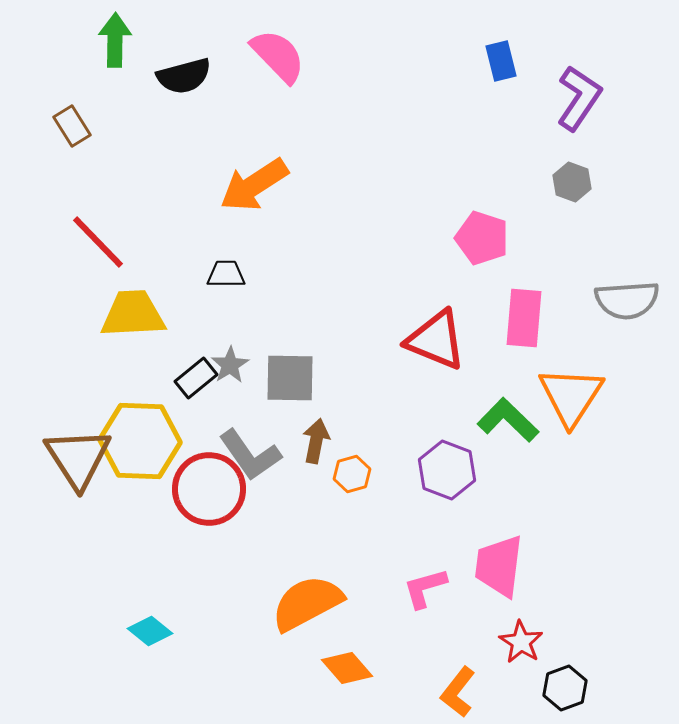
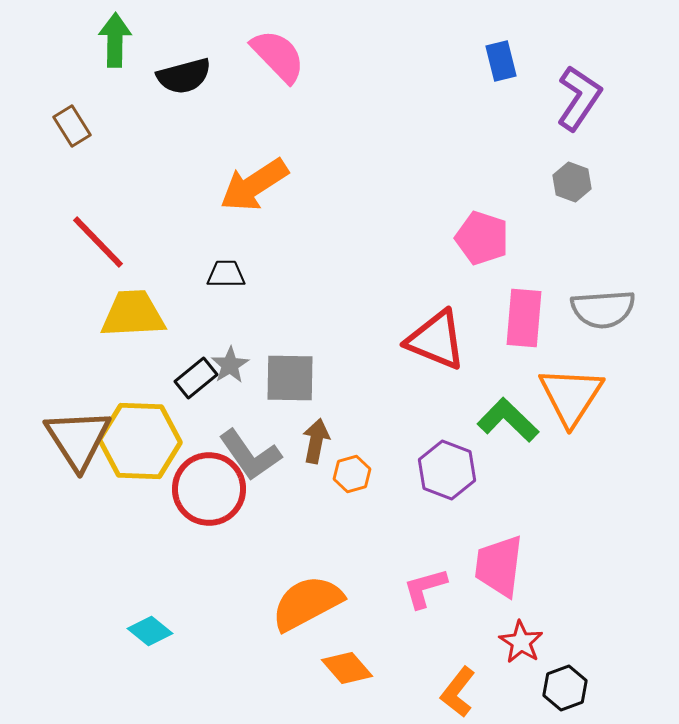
gray semicircle: moved 24 px left, 9 px down
brown triangle: moved 19 px up
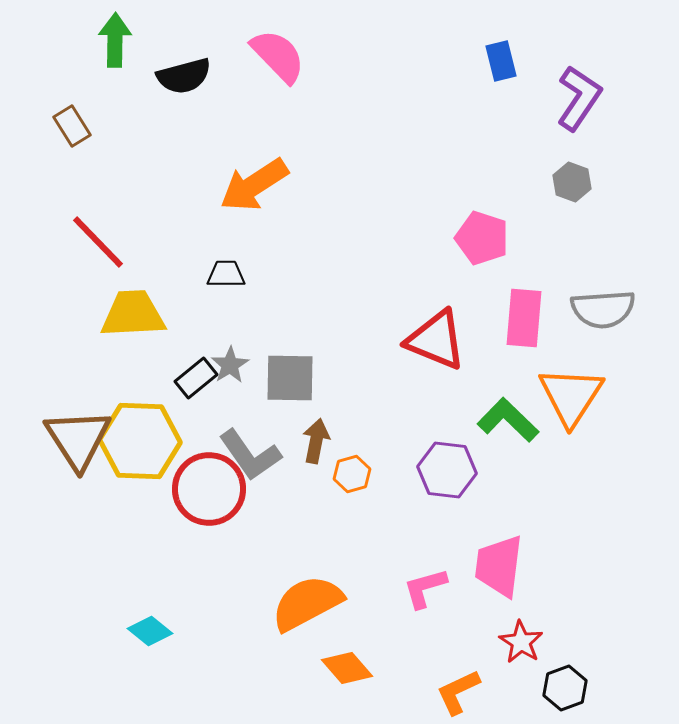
purple hexagon: rotated 14 degrees counterclockwise
orange L-shape: rotated 27 degrees clockwise
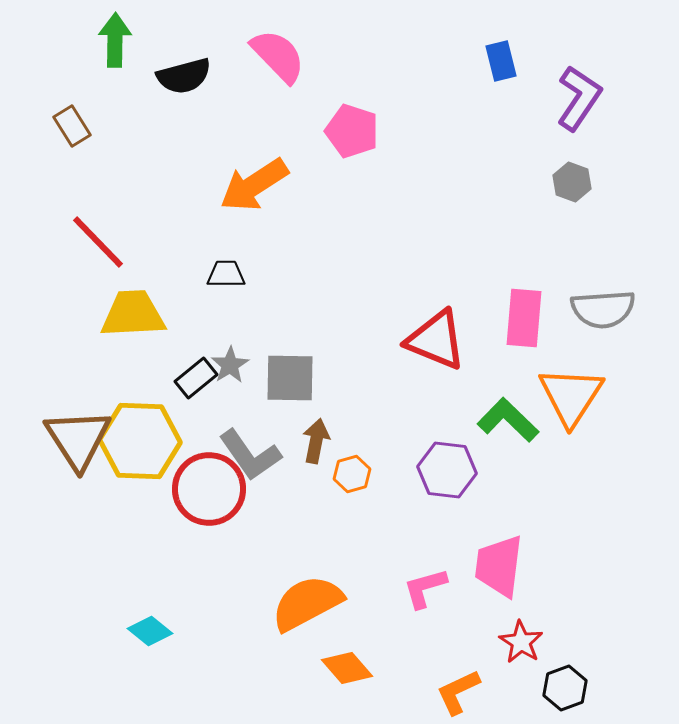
pink pentagon: moved 130 px left, 107 px up
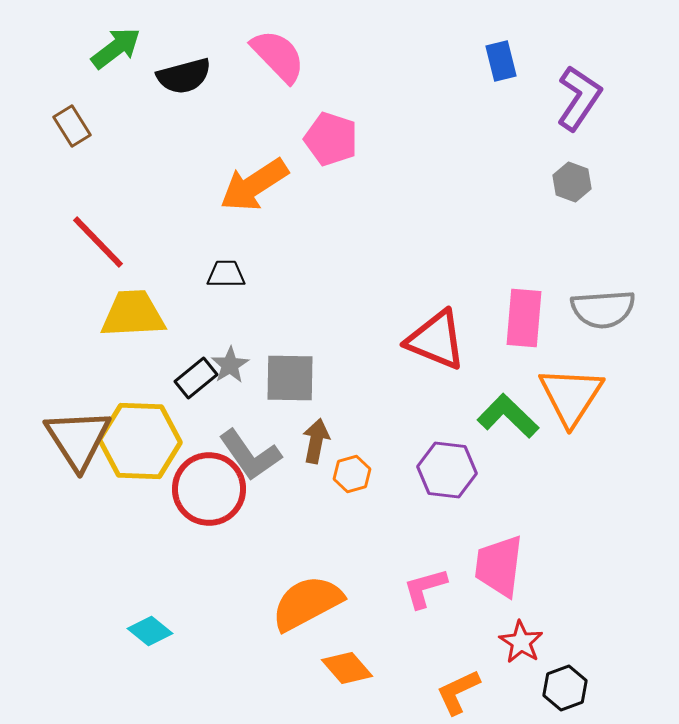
green arrow: moved 1 px right, 8 px down; rotated 52 degrees clockwise
pink pentagon: moved 21 px left, 8 px down
green L-shape: moved 4 px up
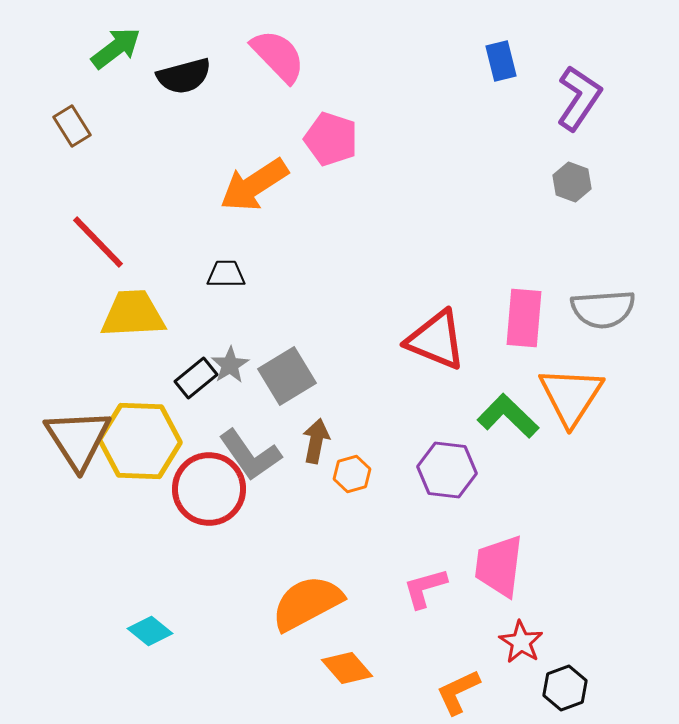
gray square: moved 3 px left, 2 px up; rotated 32 degrees counterclockwise
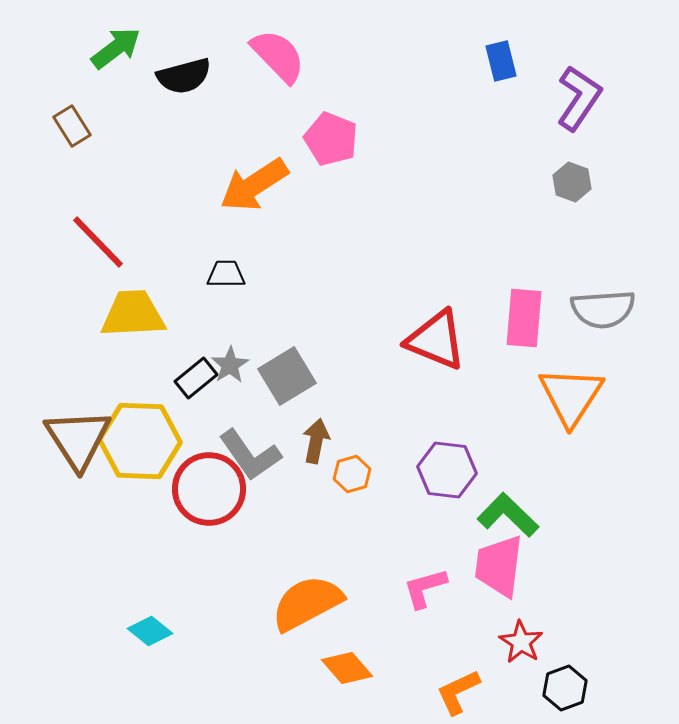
pink pentagon: rotated 4 degrees clockwise
green L-shape: moved 99 px down
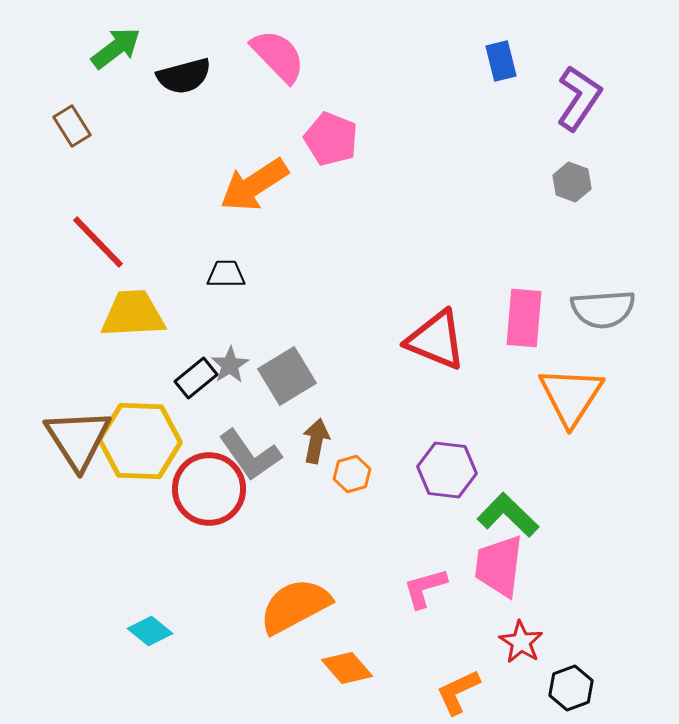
orange semicircle: moved 12 px left, 3 px down
black hexagon: moved 6 px right
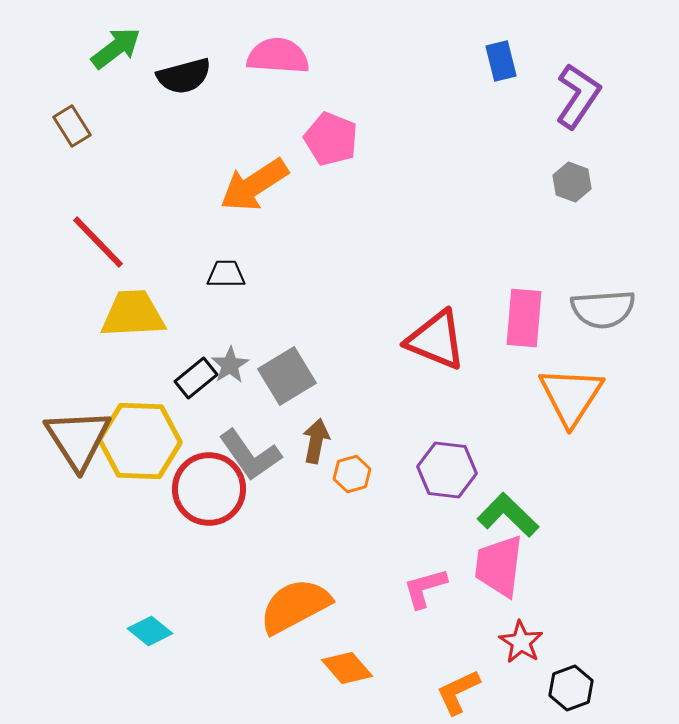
pink semicircle: rotated 42 degrees counterclockwise
purple L-shape: moved 1 px left, 2 px up
